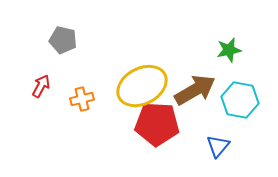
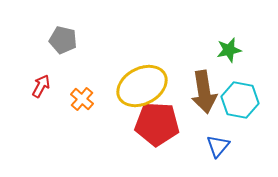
brown arrow: moved 9 px right, 2 px down; rotated 111 degrees clockwise
orange cross: rotated 35 degrees counterclockwise
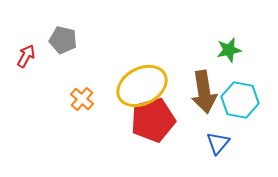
red arrow: moved 15 px left, 30 px up
red pentagon: moved 4 px left, 4 px up; rotated 18 degrees counterclockwise
blue triangle: moved 3 px up
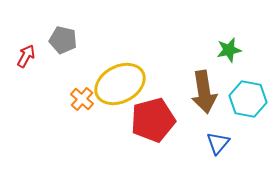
yellow ellipse: moved 22 px left, 2 px up
cyan hexagon: moved 8 px right, 1 px up
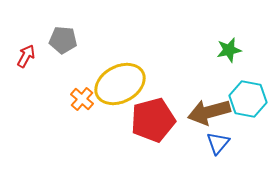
gray pentagon: rotated 8 degrees counterclockwise
brown arrow: moved 5 px right, 20 px down; rotated 84 degrees clockwise
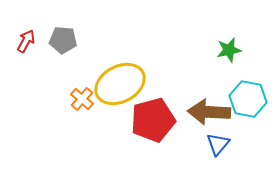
red arrow: moved 15 px up
brown arrow: rotated 18 degrees clockwise
blue triangle: moved 1 px down
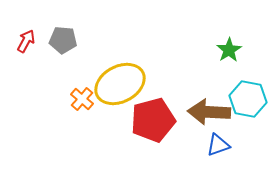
green star: rotated 20 degrees counterclockwise
blue triangle: moved 1 px down; rotated 30 degrees clockwise
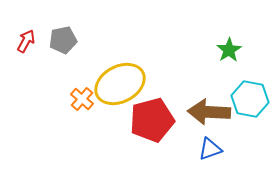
gray pentagon: rotated 16 degrees counterclockwise
cyan hexagon: moved 2 px right
red pentagon: moved 1 px left
blue triangle: moved 8 px left, 4 px down
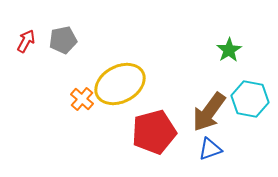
brown arrow: rotated 57 degrees counterclockwise
red pentagon: moved 2 px right, 12 px down
